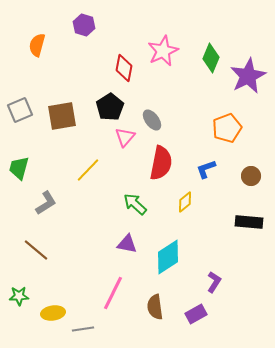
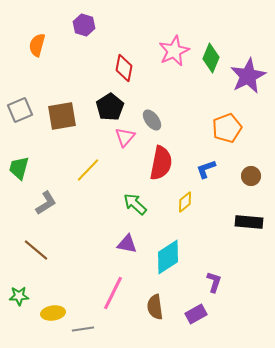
pink star: moved 11 px right
purple L-shape: rotated 15 degrees counterclockwise
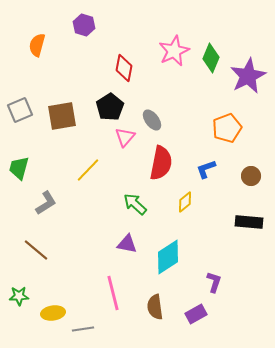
pink line: rotated 40 degrees counterclockwise
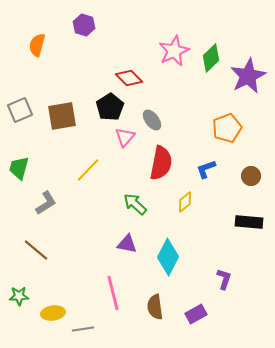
green diamond: rotated 24 degrees clockwise
red diamond: moved 5 px right, 10 px down; rotated 56 degrees counterclockwise
cyan diamond: rotated 30 degrees counterclockwise
purple L-shape: moved 10 px right, 3 px up
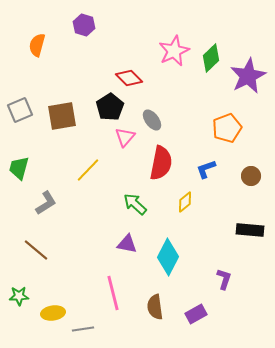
black rectangle: moved 1 px right, 8 px down
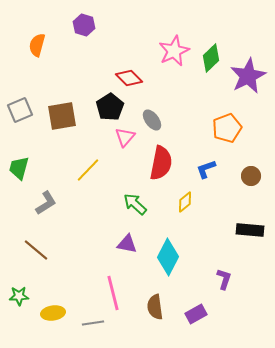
gray line: moved 10 px right, 6 px up
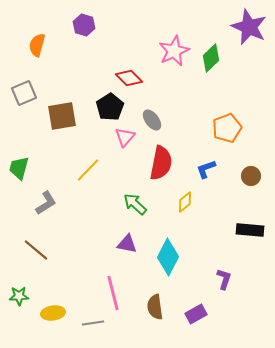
purple star: moved 1 px right, 49 px up; rotated 21 degrees counterclockwise
gray square: moved 4 px right, 17 px up
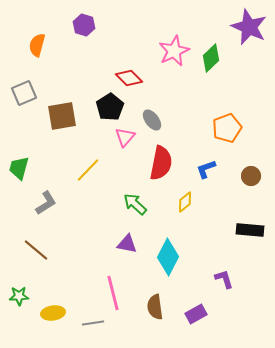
purple L-shape: rotated 35 degrees counterclockwise
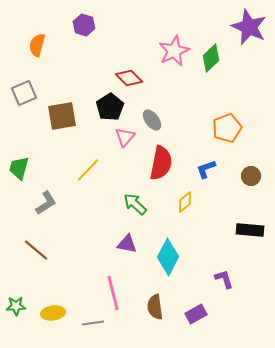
green star: moved 3 px left, 10 px down
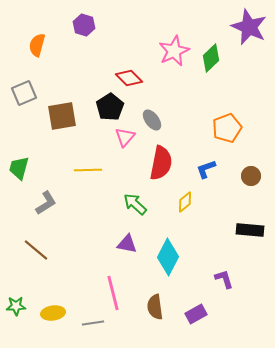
yellow line: rotated 44 degrees clockwise
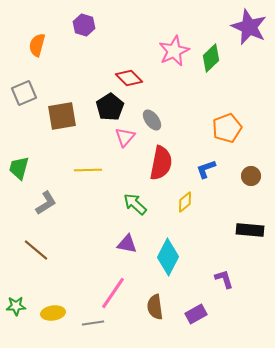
pink line: rotated 48 degrees clockwise
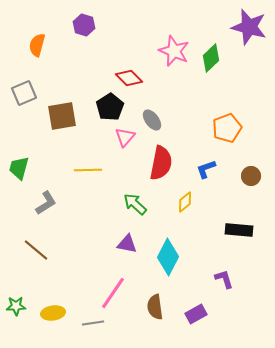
purple star: rotated 9 degrees counterclockwise
pink star: rotated 24 degrees counterclockwise
black rectangle: moved 11 px left
